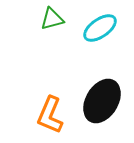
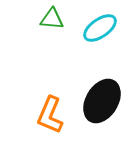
green triangle: rotated 20 degrees clockwise
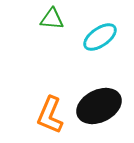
cyan ellipse: moved 9 px down
black ellipse: moved 3 px left, 5 px down; rotated 33 degrees clockwise
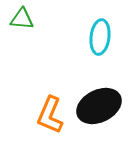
green triangle: moved 30 px left
cyan ellipse: rotated 48 degrees counterclockwise
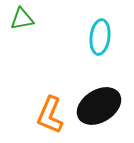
green triangle: rotated 15 degrees counterclockwise
black ellipse: rotated 6 degrees counterclockwise
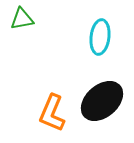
black ellipse: moved 3 px right, 5 px up; rotated 9 degrees counterclockwise
orange L-shape: moved 2 px right, 2 px up
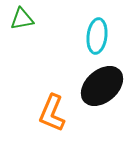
cyan ellipse: moved 3 px left, 1 px up
black ellipse: moved 15 px up
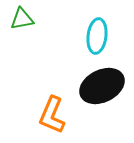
black ellipse: rotated 15 degrees clockwise
orange L-shape: moved 2 px down
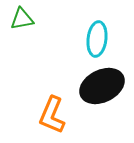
cyan ellipse: moved 3 px down
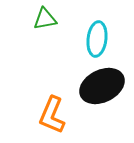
green triangle: moved 23 px right
